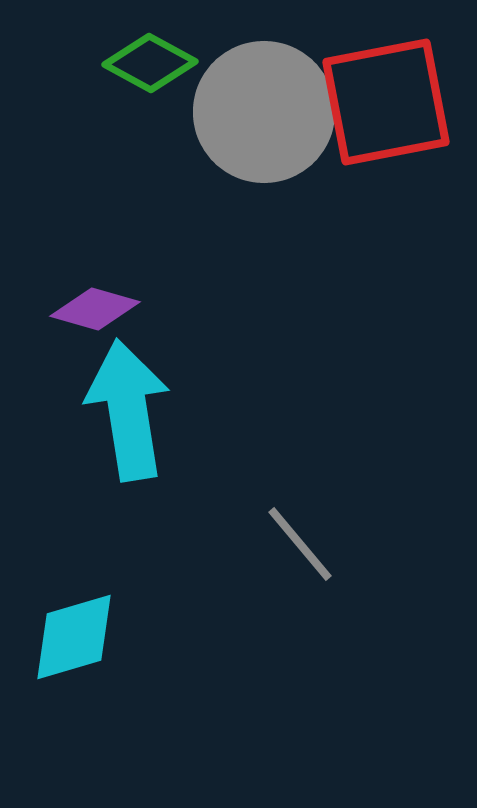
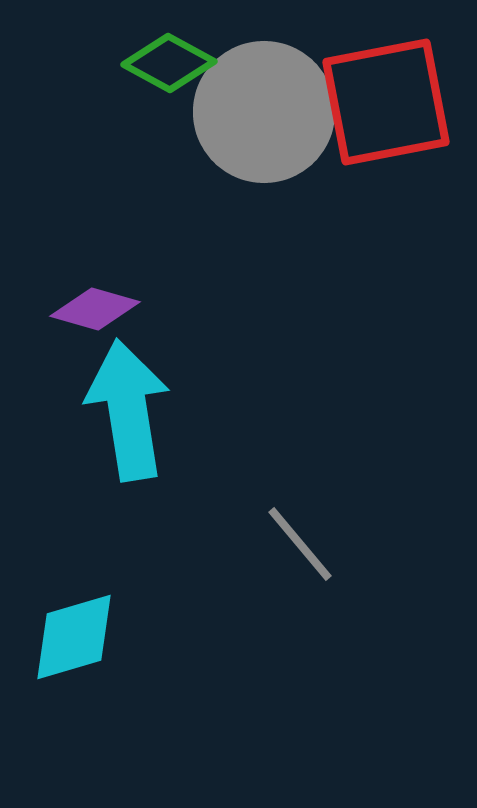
green diamond: moved 19 px right
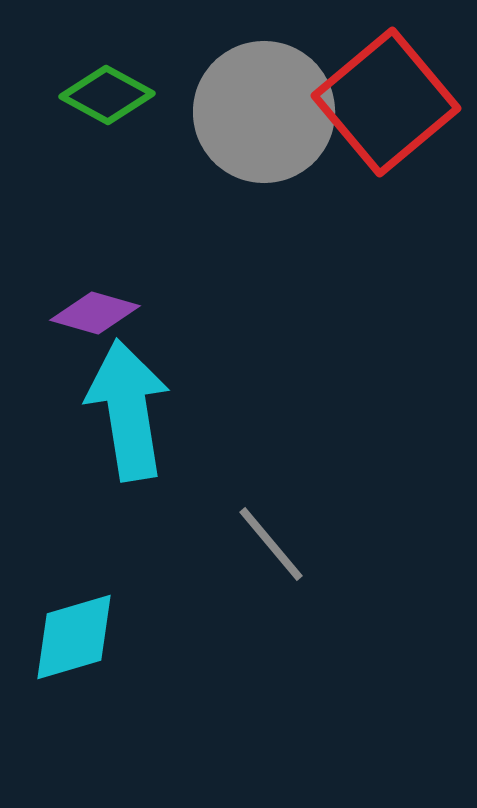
green diamond: moved 62 px left, 32 px down
red square: rotated 29 degrees counterclockwise
purple diamond: moved 4 px down
gray line: moved 29 px left
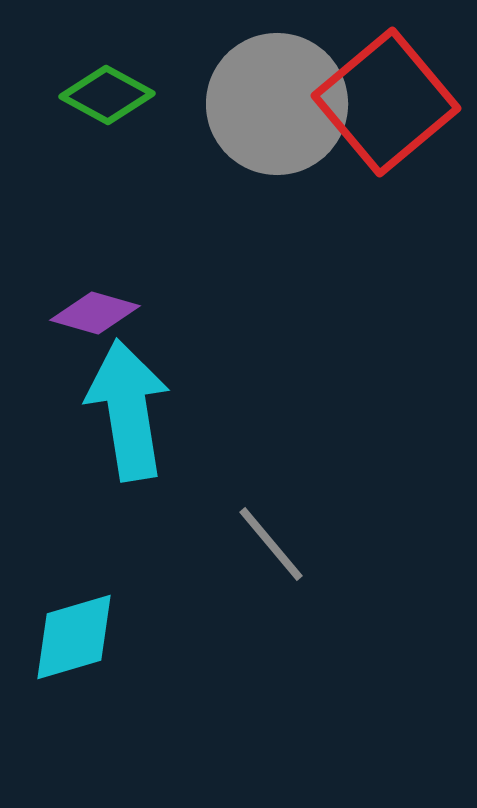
gray circle: moved 13 px right, 8 px up
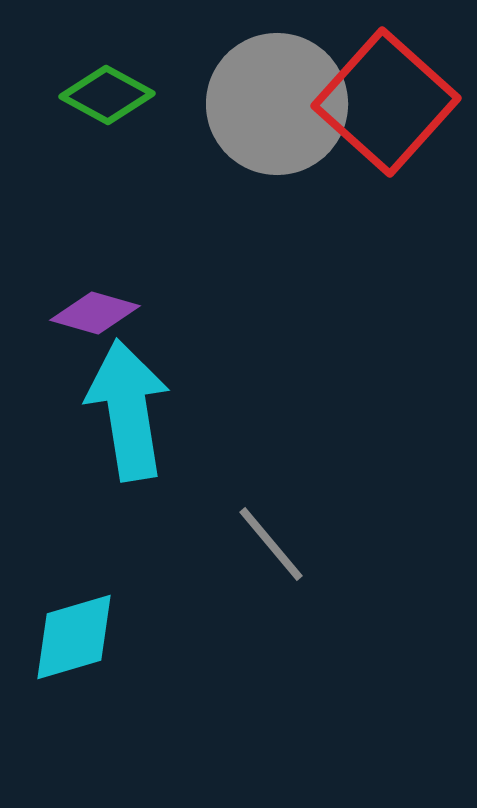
red square: rotated 8 degrees counterclockwise
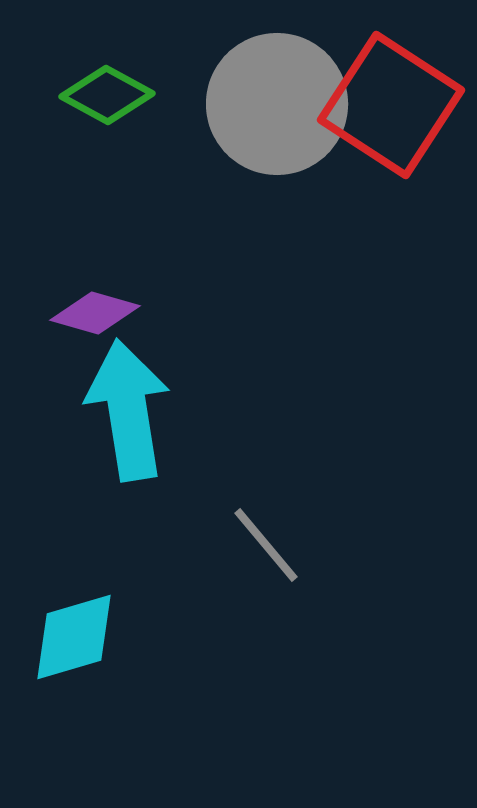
red square: moved 5 px right, 3 px down; rotated 9 degrees counterclockwise
gray line: moved 5 px left, 1 px down
